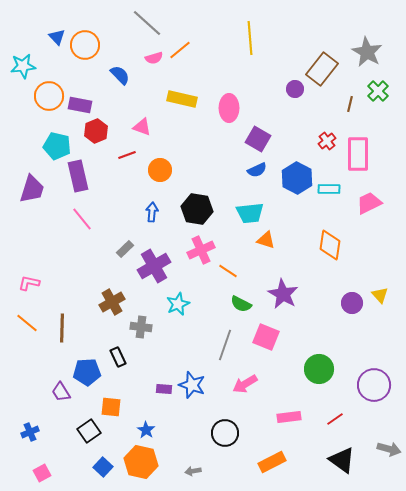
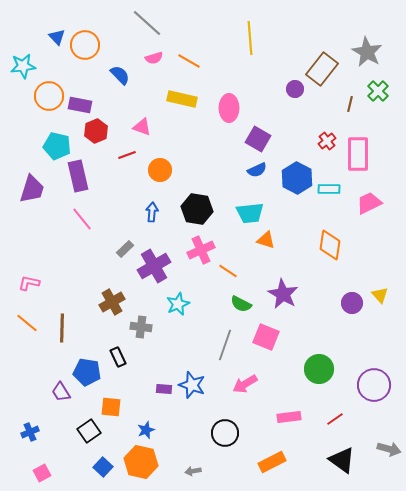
orange line at (180, 50): moved 9 px right, 11 px down; rotated 70 degrees clockwise
blue pentagon at (87, 372): rotated 12 degrees clockwise
blue star at (146, 430): rotated 18 degrees clockwise
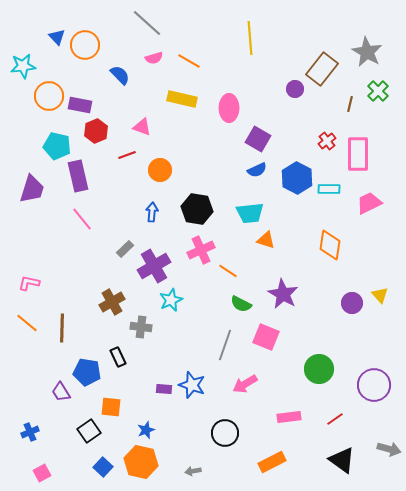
cyan star at (178, 304): moved 7 px left, 4 px up
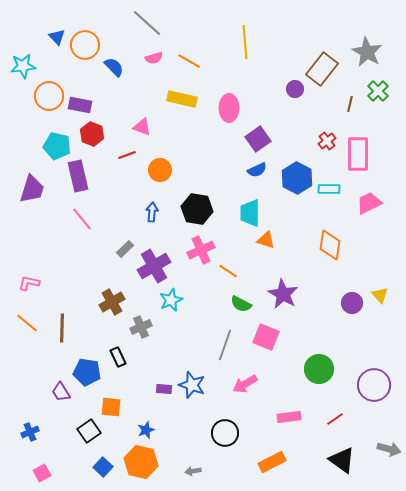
yellow line at (250, 38): moved 5 px left, 4 px down
blue semicircle at (120, 75): moved 6 px left, 8 px up
red hexagon at (96, 131): moved 4 px left, 3 px down; rotated 15 degrees counterclockwise
purple square at (258, 139): rotated 25 degrees clockwise
cyan trapezoid at (250, 213): rotated 96 degrees clockwise
gray cross at (141, 327): rotated 30 degrees counterclockwise
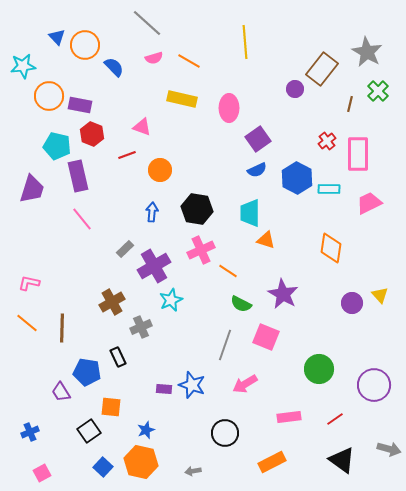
orange diamond at (330, 245): moved 1 px right, 3 px down
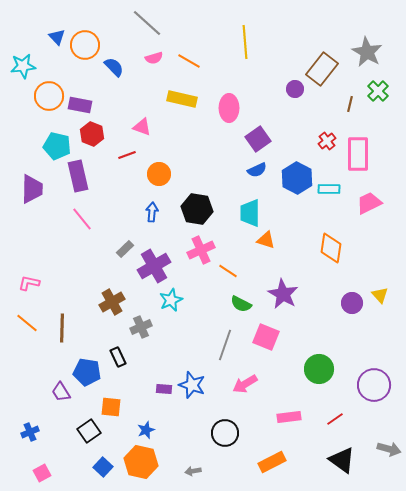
orange circle at (160, 170): moved 1 px left, 4 px down
purple trapezoid at (32, 189): rotated 16 degrees counterclockwise
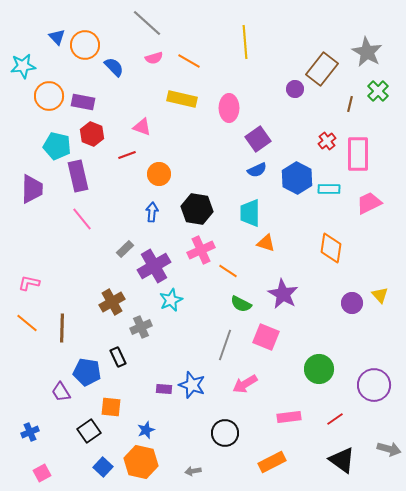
purple rectangle at (80, 105): moved 3 px right, 3 px up
orange triangle at (266, 240): moved 3 px down
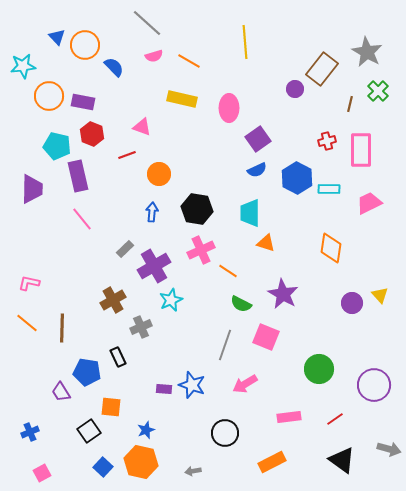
pink semicircle at (154, 58): moved 2 px up
red cross at (327, 141): rotated 24 degrees clockwise
pink rectangle at (358, 154): moved 3 px right, 4 px up
brown cross at (112, 302): moved 1 px right, 2 px up
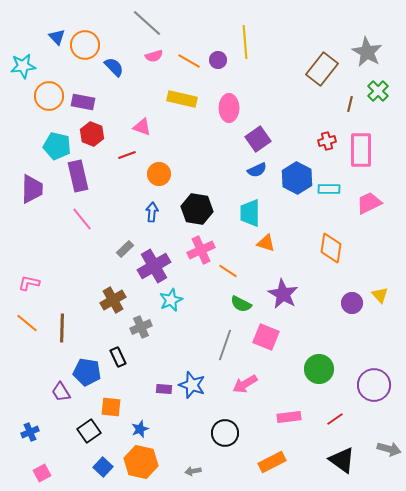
purple circle at (295, 89): moved 77 px left, 29 px up
blue star at (146, 430): moved 6 px left, 1 px up
